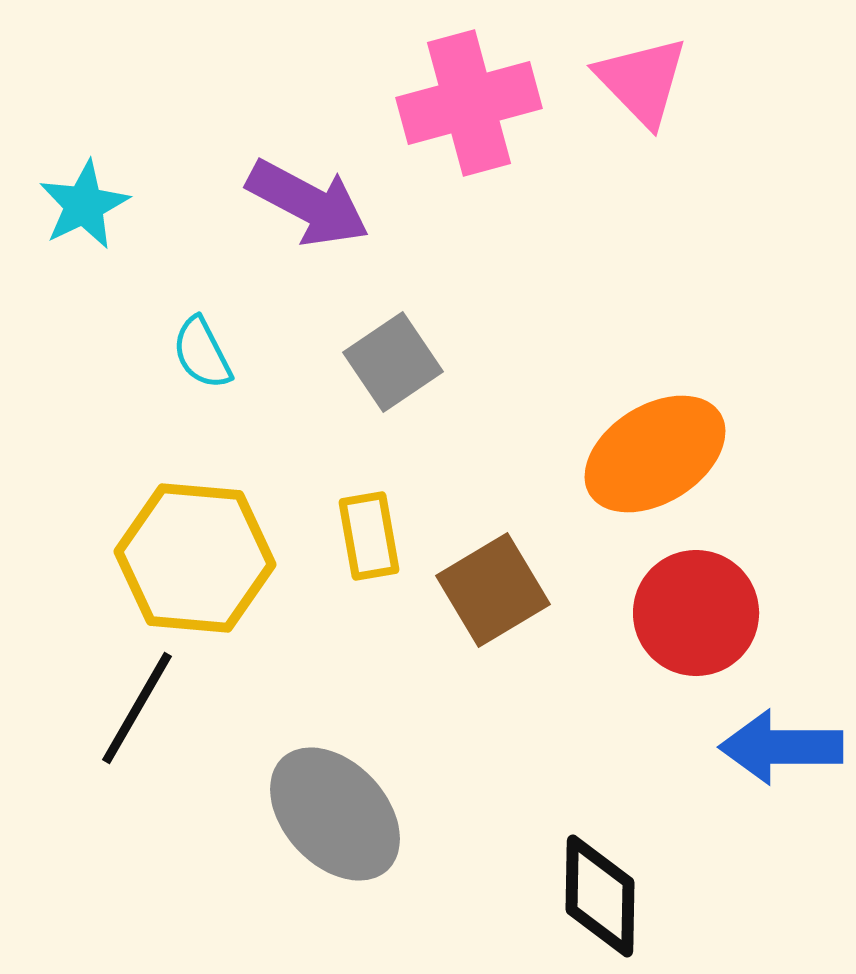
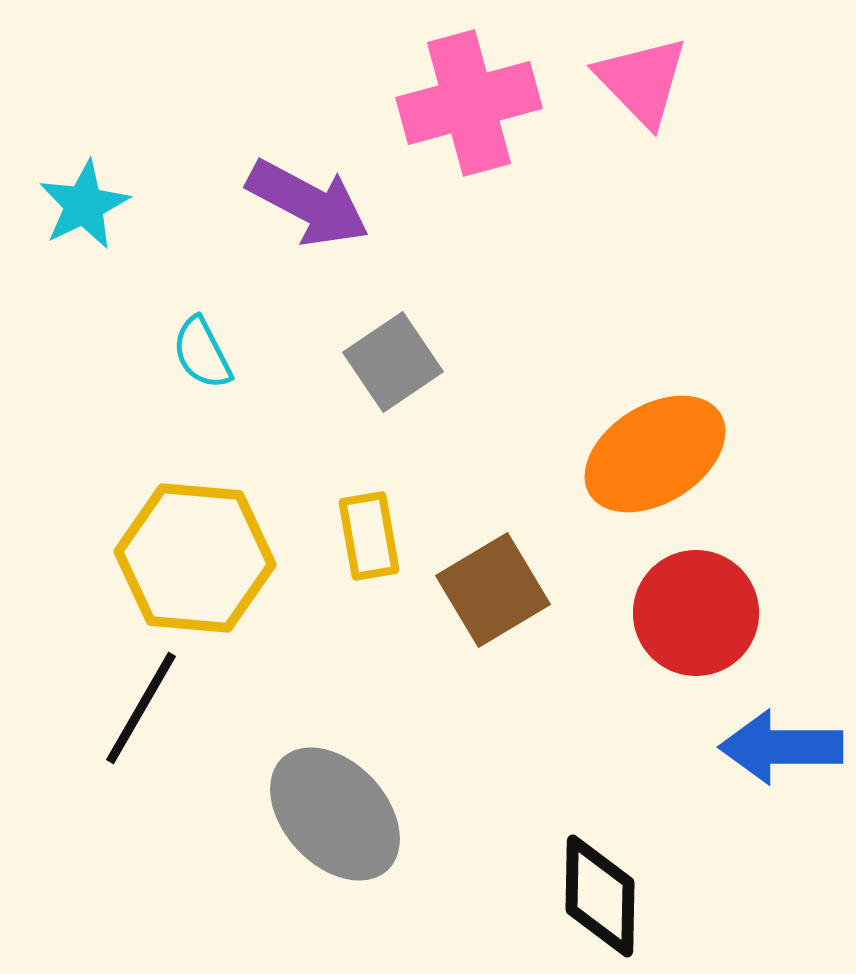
black line: moved 4 px right
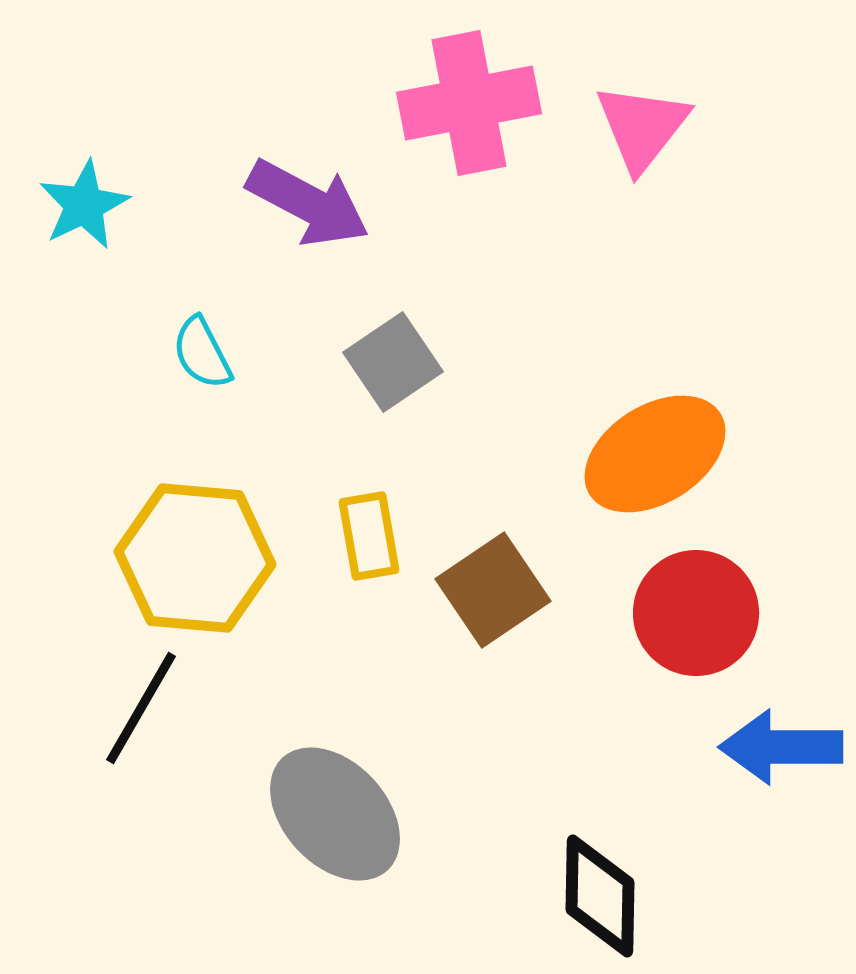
pink triangle: moved 46 px down; rotated 22 degrees clockwise
pink cross: rotated 4 degrees clockwise
brown square: rotated 3 degrees counterclockwise
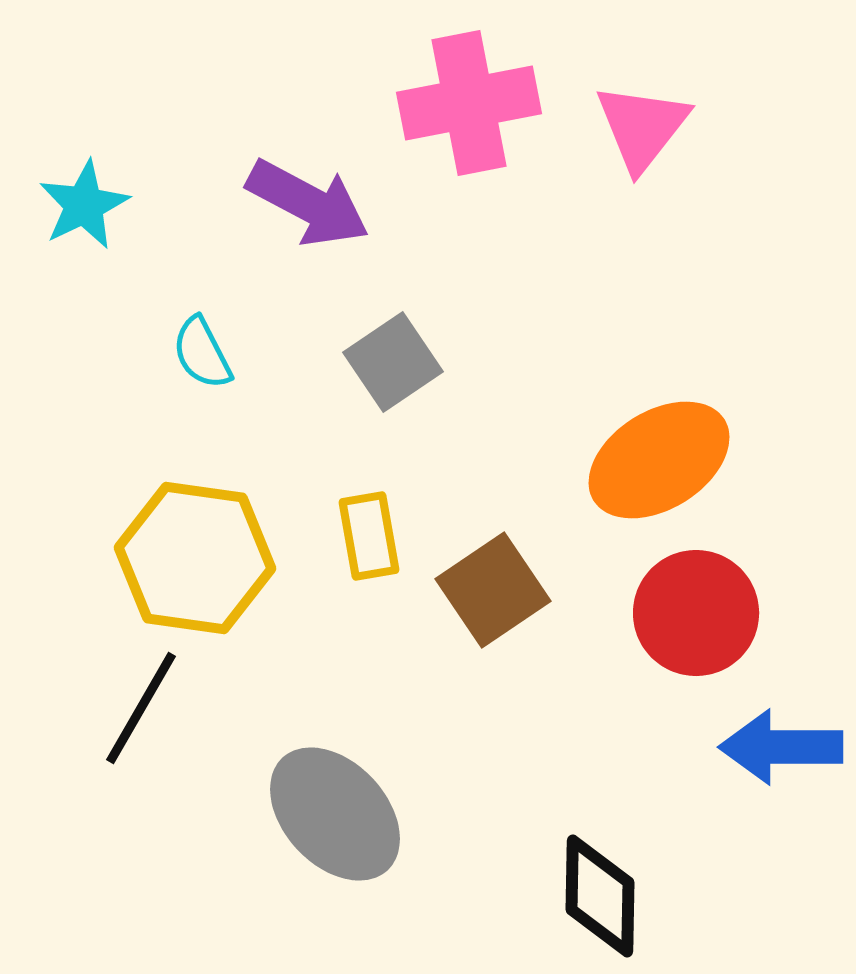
orange ellipse: moved 4 px right, 6 px down
yellow hexagon: rotated 3 degrees clockwise
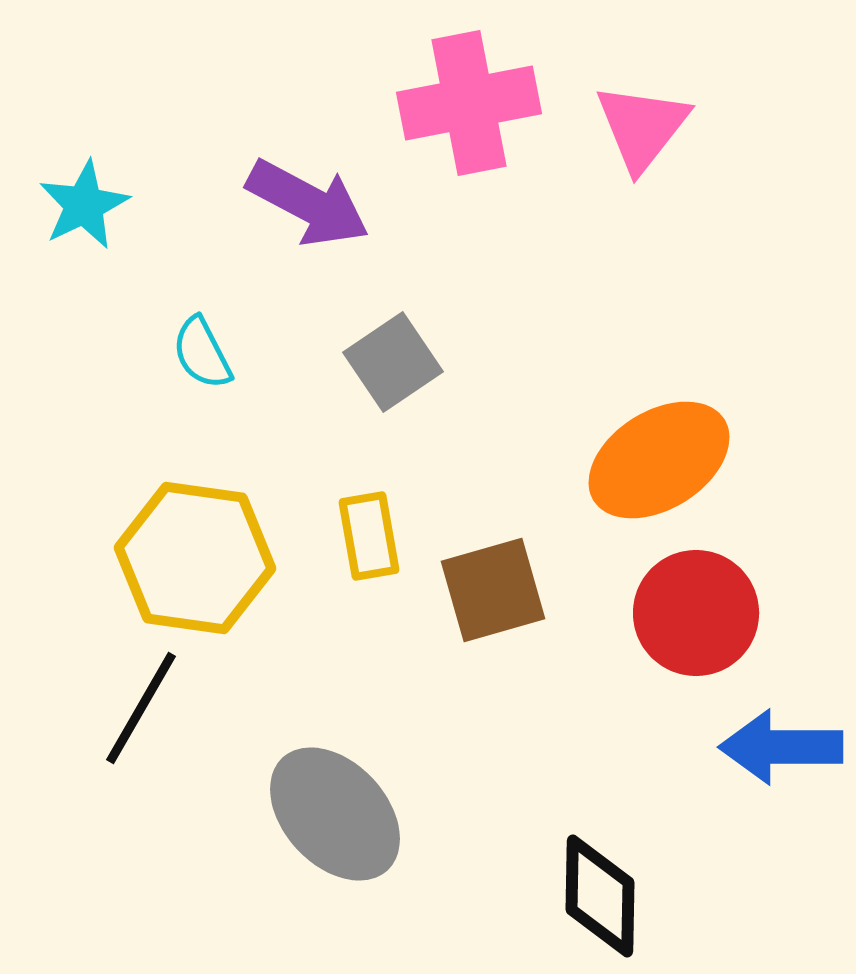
brown square: rotated 18 degrees clockwise
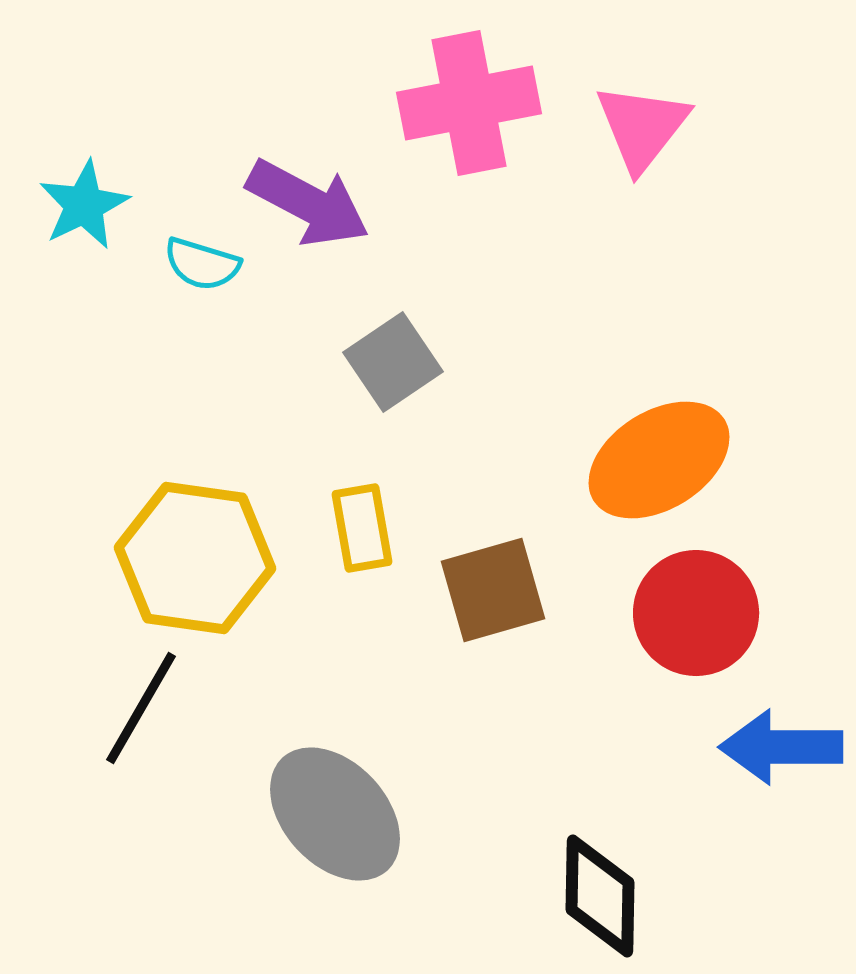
cyan semicircle: moved 89 px up; rotated 46 degrees counterclockwise
yellow rectangle: moved 7 px left, 8 px up
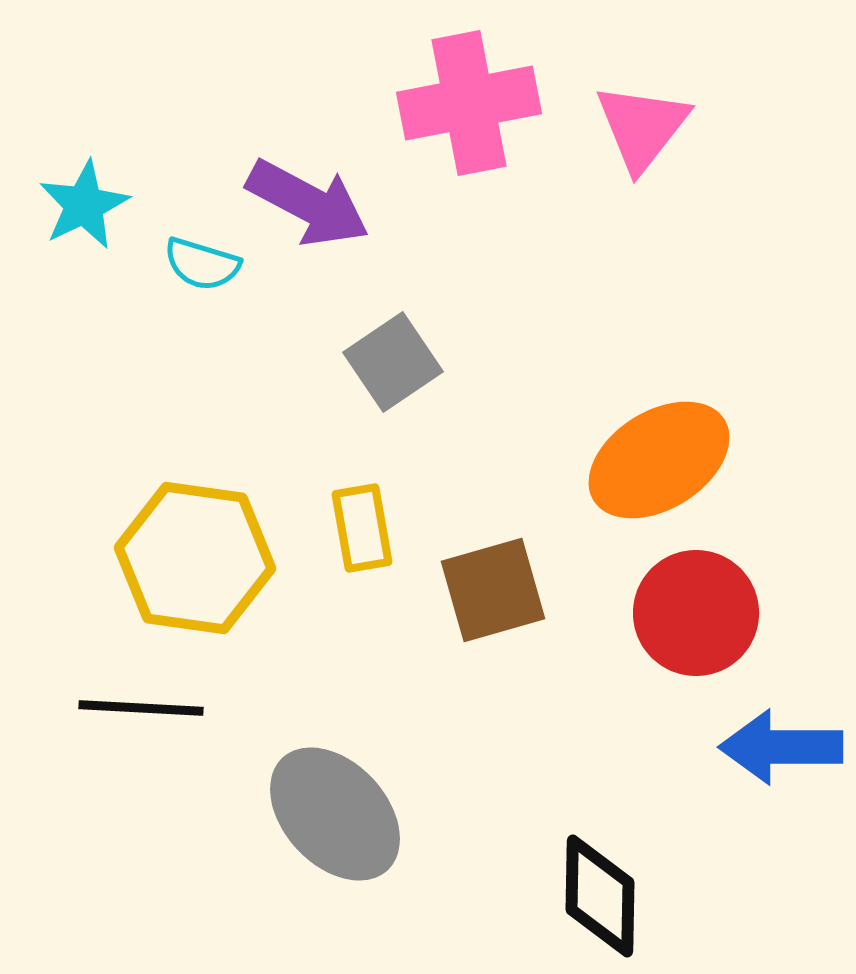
black line: rotated 63 degrees clockwise
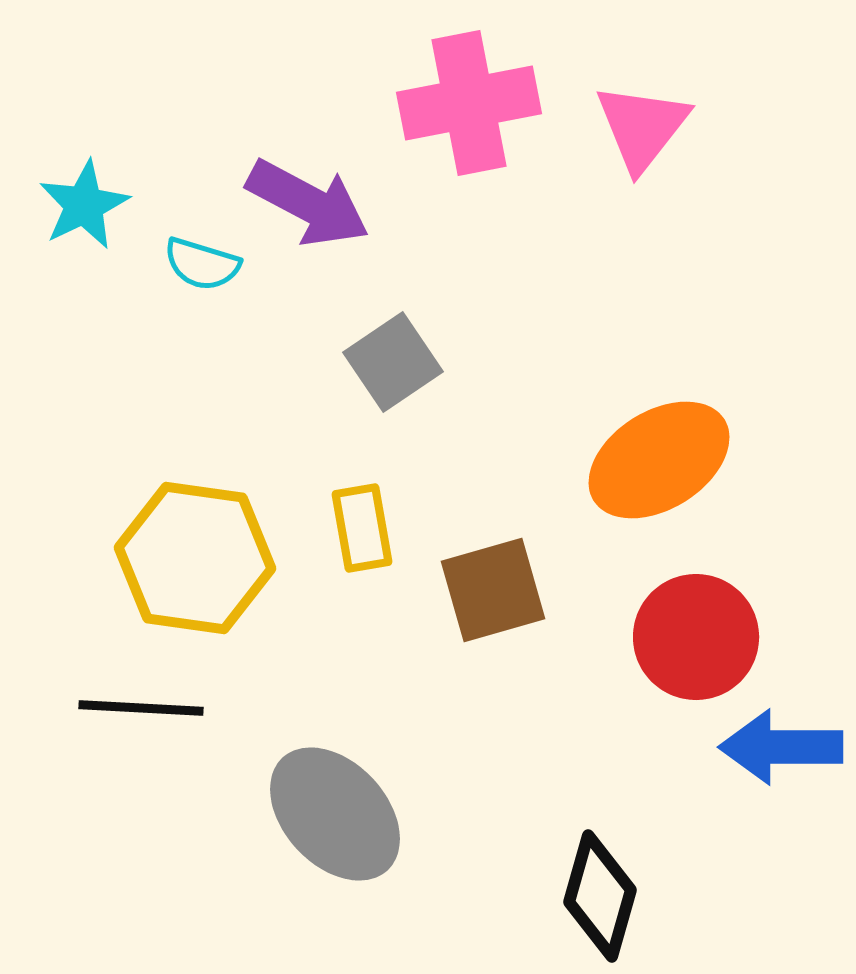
red circle: moved 24 px down
black diamond: rotated 15 degrees clockwise
